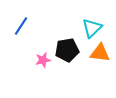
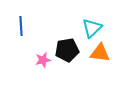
blue line: rotated 36 degrees counterclockwise
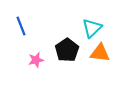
blue line: rotated 18 degrees counterclockwise
black pentagon: rotated 25 degrees counterclockwise
pink star: moved 7 px left
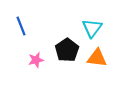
cyan triangle: rotated 10 degrees counterclockwise
orange triangle: moved 3 px left, 5 px down
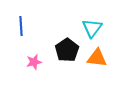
blue line: rotated 18 degrees clockwise
pink star: moved 2 px left, 2 px down
